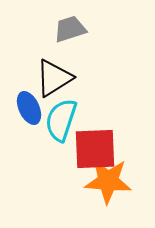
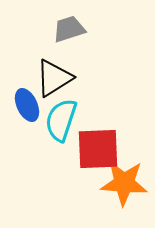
gray trapezoid: moved 1 px left
blue ellipse: moved 2 px left, 3 px up
red square: moved 3 px right
orange star: moved 16 px right, 2 px down
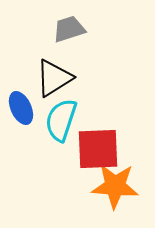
blue ellipse: moved 6 px left, 3 px down
orange star: moved 9 px left, 3 px down
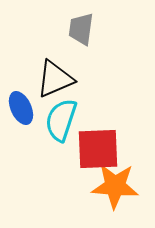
gray trapezoid: moved 12 px right; rotated 64 degrees counterclockwise
black triangle: moved 1 px right, 1 px down; rotated 9 degrees clockwise
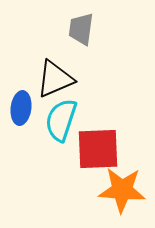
blue ellipse: rotated 32 degrees clockwise
orange star: moved 7 px right, 4 px down
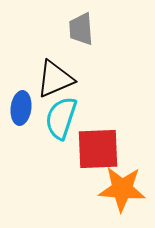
gray trapezoid: rotated 12 degrees counterclockwise
cyan semicircle: moved 2 px up
orange star: moved 1 px up
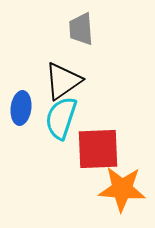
black triangle: moved 8 px right, 2 px down; rotated 12 degrees counterclockwise
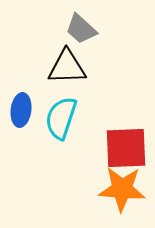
gray trapezoid: rotated 44 degrees counterclockwise
black triangle: moved 4 px right, 14 px up; rotated 33 degrees clockwise
blue ellipse: moved 2 px down
red square: moved 28 px right, 1 px up
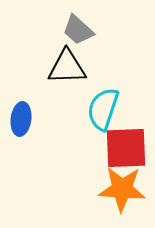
gray trapezoid: moved 3 px left, 1 px down
blue ellipse: moved 9 px down
cyan semicircle: moved 42 px right, 9 px up
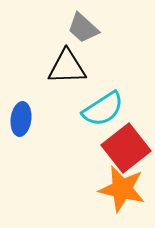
gray trapezoid: moved 5 px right, 2 px up
cyan semicircle: rotated 141 degrees counterclockwise
red square: rotated 36 degrees counterclockwise
orange star: rotated 9 degrees clockwise
